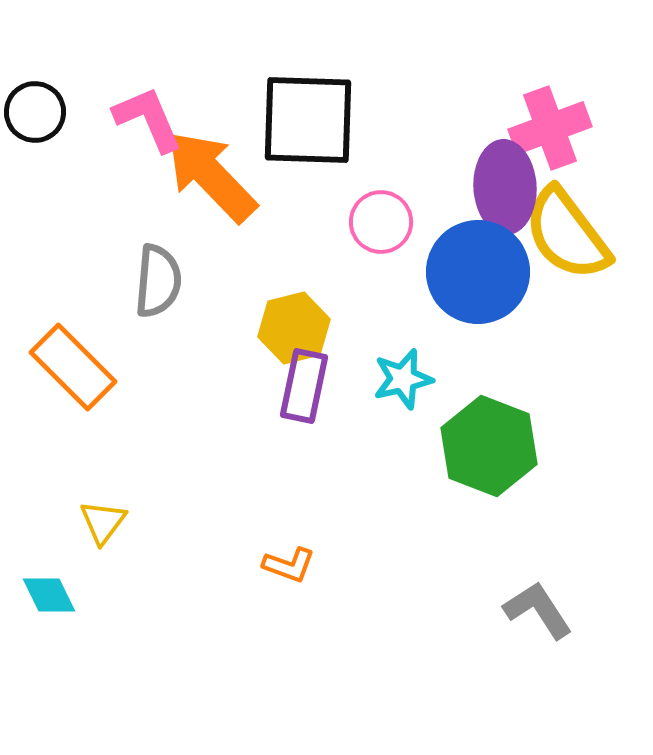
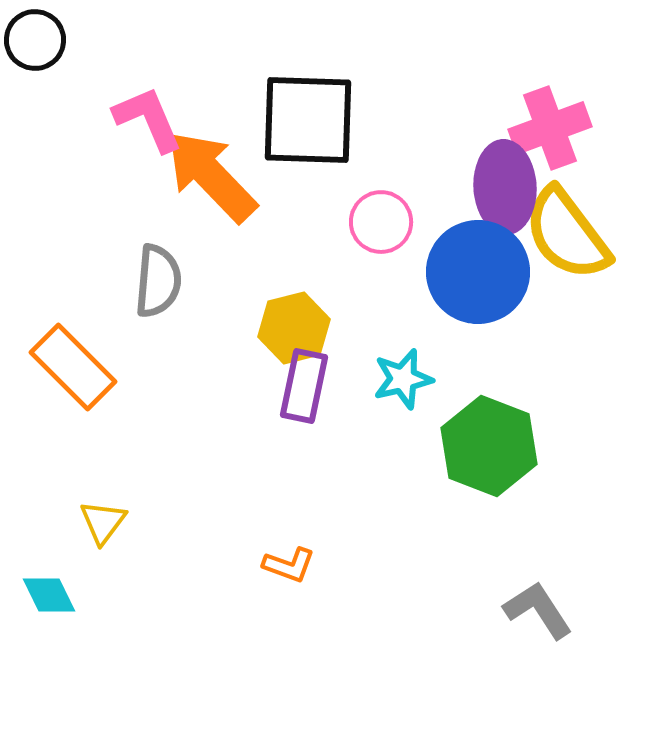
black circle: moved 72 px up
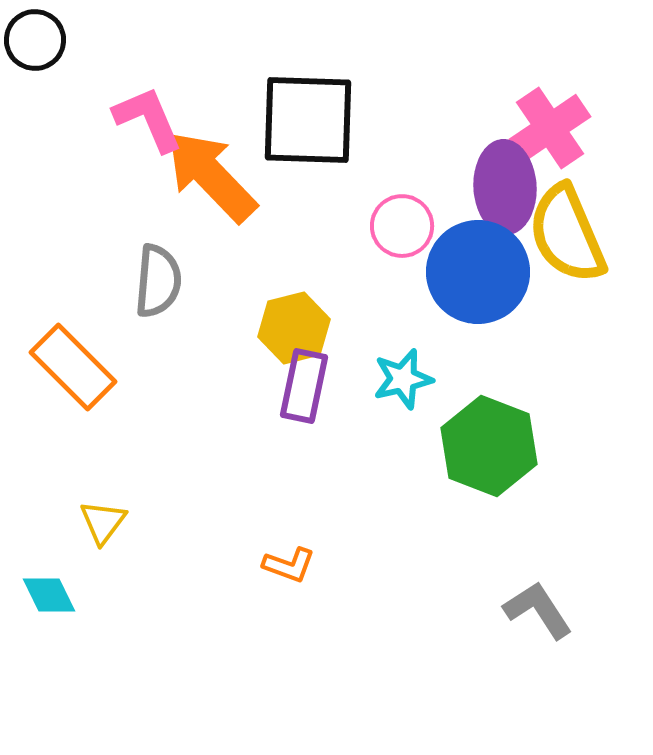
pink cross: rotated 14 degrees counterclockwise
pink circle: moved 21 px right, 4 px down
yellow semicircle: rotated 14 degrees clockwise
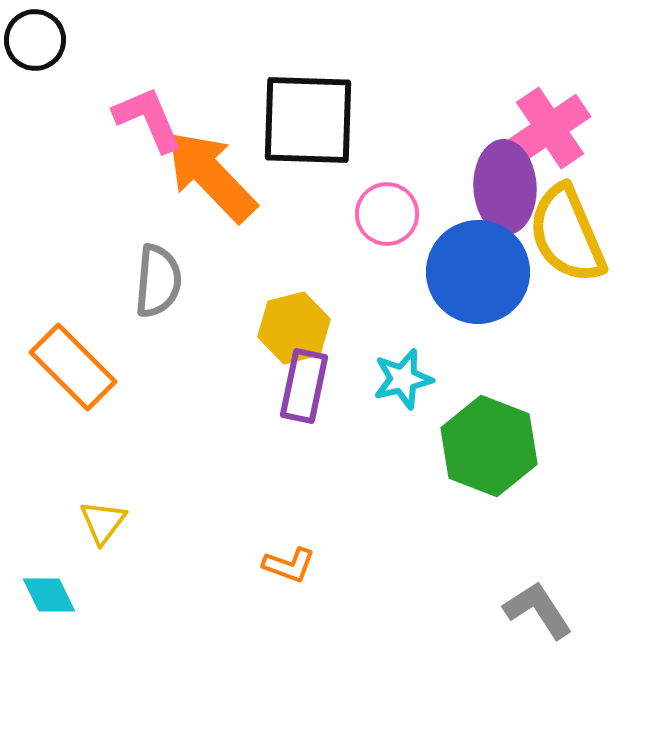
pink circle: moved 15 px left, 12 px up
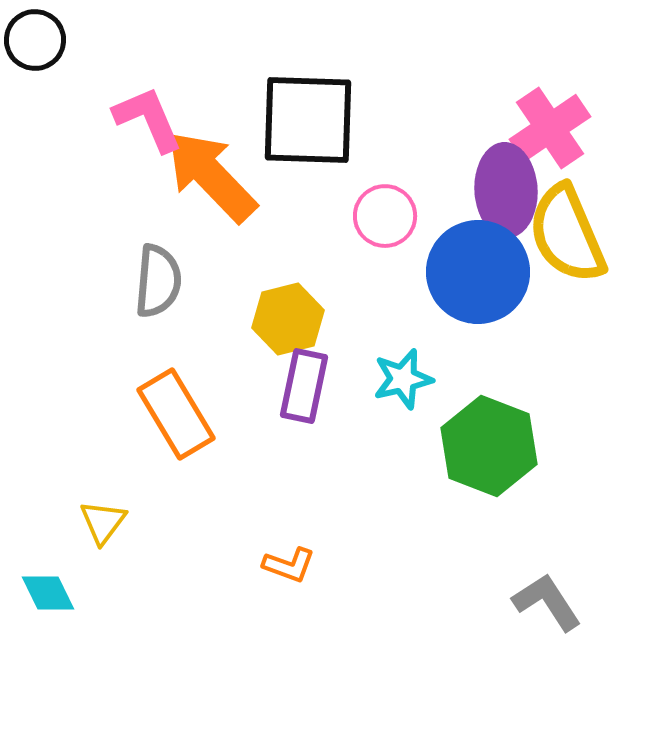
purple ellipse: moved 1 px right, 3 px down
pink circle: moved 2 px left, 2 px down
yellow hexagon: moved 6 px left, 9 px up
orange rectangle: moved 103 px right, 47 px down; rotated 14 degrees clockwise
cyan diamond: moved 1 px left, 2 px up
gray L-shape: moved 9 px right, 8 px up
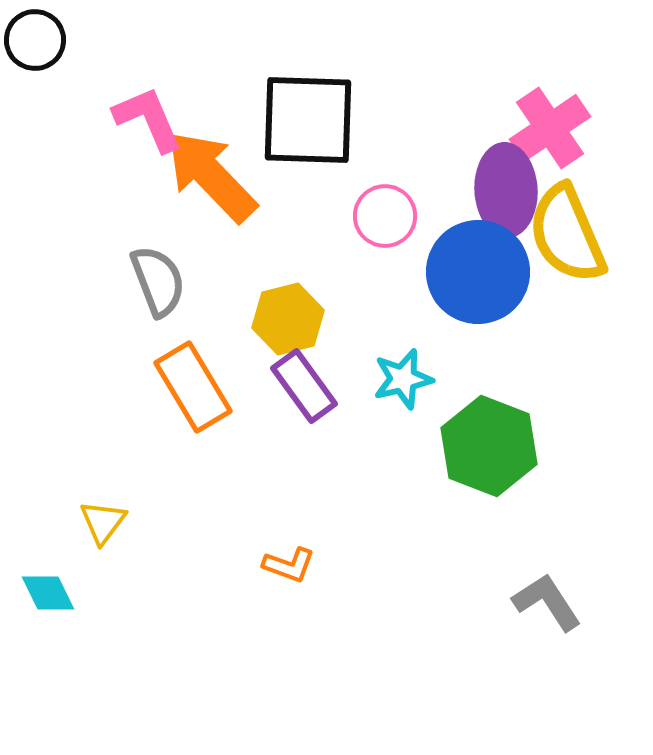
gray semicircle: rotated 26 degrees counterclockwise
purple rectangle: rotated 48 degrees counterclockwise
orange rectangle: moved 17 px right, 27 px up
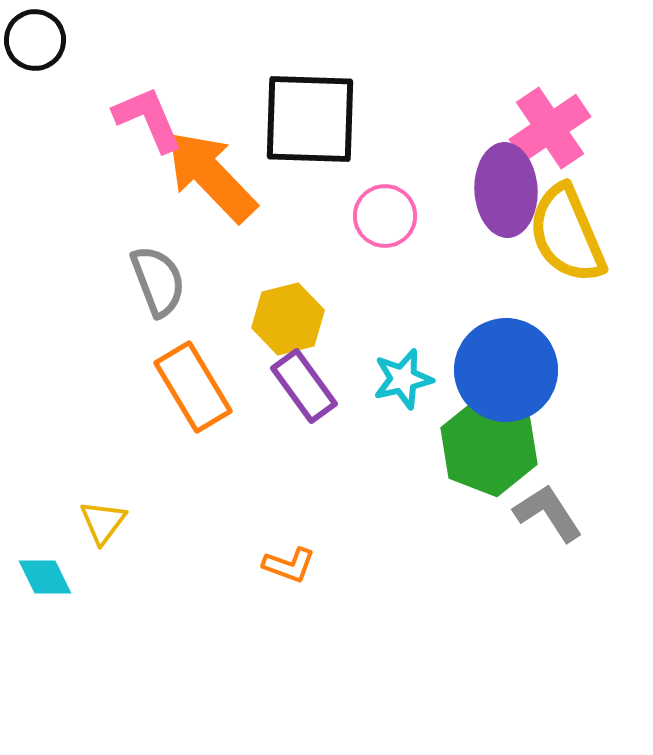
black square: moved 2 px right, 1 px up
blue circle: moved 28 px right, 98 px down
cyan diamond: moved 3 px left, 16 px up
gray L-shape: moved 1 px right, 89 px up
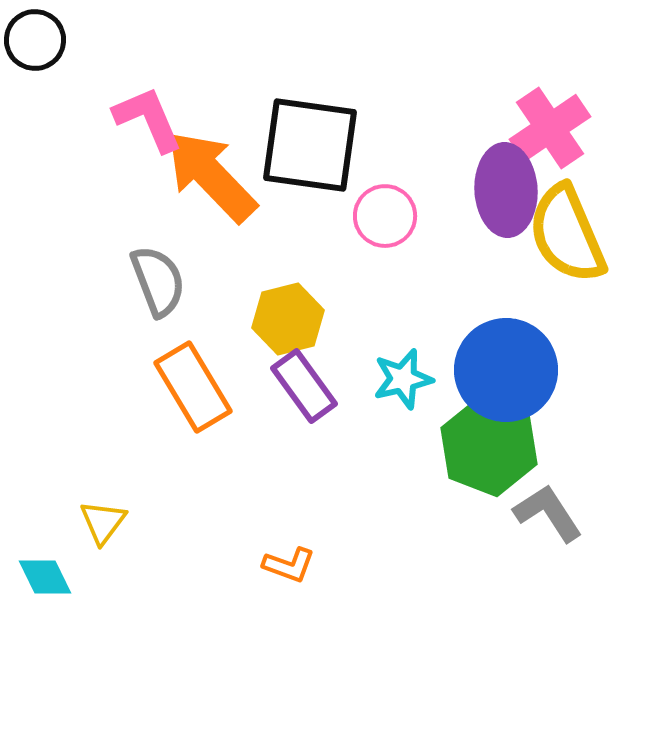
black square: moved 26 px down; rotated 6 degrees clockwise
